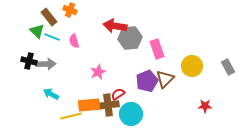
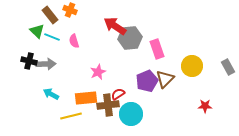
brown rectangle: moved 1 px right, 2 px up
red arrow: rotated 25 degrees clockwise
orange rectangle: moved 3 px left, 7 px up
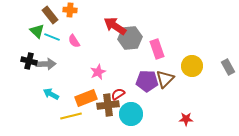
orange cross: rotated 16 degrees counterclockwise
pink semicircle: rotated 16 degrees counterclockwise
purple pentagon: rotated 25 degrees clockwise
orange rectangle: rotated 15 degrees counterclockwise
red star: moved 19 px left, 13 px down
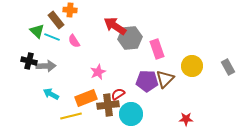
brown rectangle: moved 6 px right, 5 px down
gray arrow: moved 2 px down
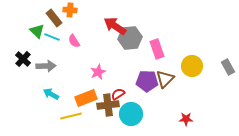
brown rectangle: moved 2 px left, 2 px up
black cross: moved 6 px left, 2 px up; rotated 28 degrees clockwise
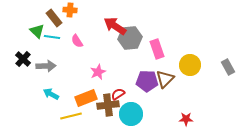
cyan line: rotated 14 degrees counterclockwise
pink semicircle: moved 3 px right
yellow circle: moved 2 px left, 1 px up
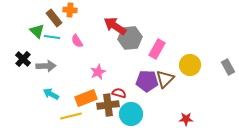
pink rectangle: rotated 48 degrees clockwise
red semicircle: moved 1 px right, 1 px up; rotated 48 degrees clockwise
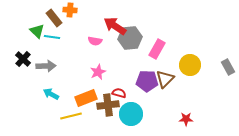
pink semicircle: moved 18 px right; rotated 48 degrees counterclockwise
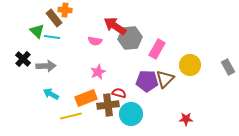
orange cross: moved 5 px left
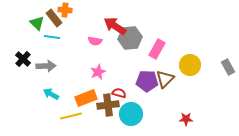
green triangle: moved 8 px up
